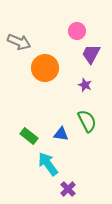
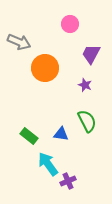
pink circle: moved 7 px left, 7 px up
purple cross: moved 8 px up; rotated 21 degrees clockwise
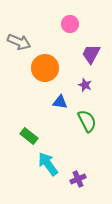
blue triangle: moved 1 px left, 32 px up
purple cross: moved 10 px right, 2 px up
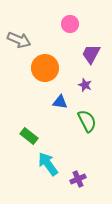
gray arrow: moved 2 px up
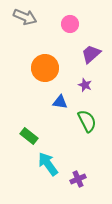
gray arrow: moved 6 px right, 23 px up
purple trapezoid: rotated 20 degrees clockwise
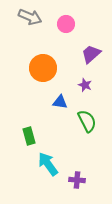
gray arrow: moved 5 px right
pink circle: moved 4 px left
orange circle: moved 2 px left
green rectangle: rotated 36 degrees clockwise
purple cross: moved 1 px left, 1 px down; rotated 28 degrees clockwise
